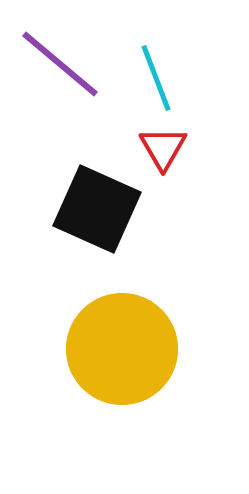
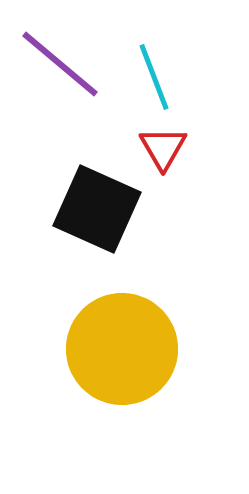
cyan line: moved 2 px left, 1 px up
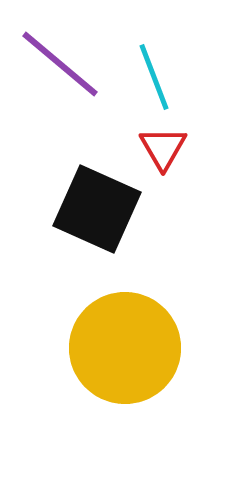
yellow circle: moved 3 px right, 1 px up
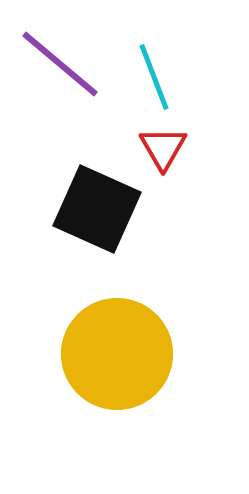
yellow circle: moved 8 px left, 6 px down
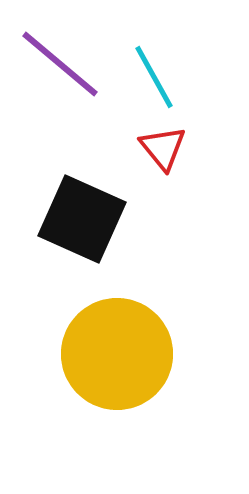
cyan line: rotated 8 degrees counterclockwise
red triangle: rotated 9 degrees counterclockwise
black square: moved 15 px left, 10 px down
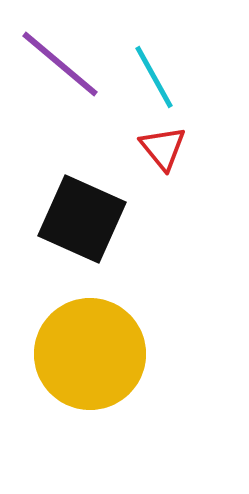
yellow circle: moved 27 px left
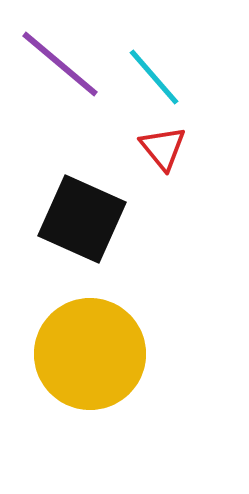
cyan line: rotated 12 degrees counterclockwise
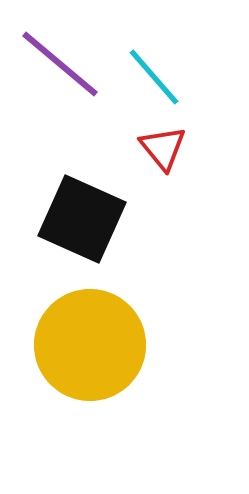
yellow circle: moved 9 px up
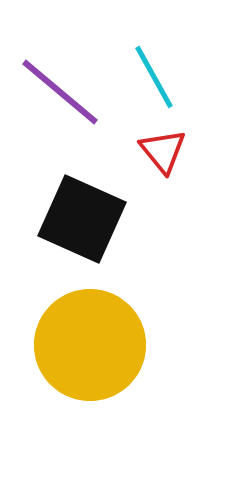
purple line: moved 28 px down
cyan line: rotated 12 degrees clockwise
red triangle: moved 3 px down
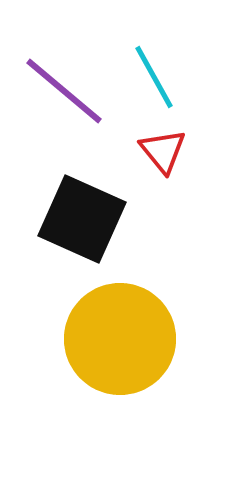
purple line: moved 4 px right, 1 px up
yellow circle: moved 30 px right, 6 px up
